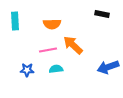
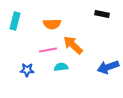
cyan rectangle: rotated 18 degrees clockwise
cyan semicircle: moved 5 px right, 2 px up
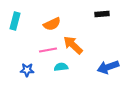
black rectangle: rotated 16 degrees counterclockwise
orange semicircle: rotated 24 degrees counterclockwise
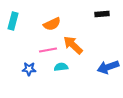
cyan rectangle: moved 2 px left
blue star: moved 2 px right, 1 px up
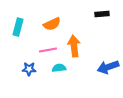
cyan rectangle: moved 5 px right, 6 px down
orange arrow: moved 1 px right, 1 px down; rotated 40 degrees clockwise
cyan semicircle: moved 2 px left, 1 px down
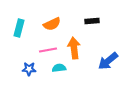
black rectangle: moved 10 px left, 7 px down
cyan rectangle: moved 1 px right, 1 px down
orange arrow: moved 2 px down
blue arrow: moved 6 px up; rotated 20 degrees counterclockwise
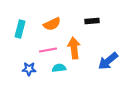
cyan rectangle: moved 1 px right, 1 px down
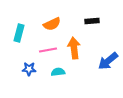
cyan rectangle: moved 1 px left, 4 px down
cyan semicircle: moved 1 px left, 4 px down
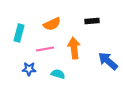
pink line: moved 3 px left, 1 px up
blue arrow: rotated 80 degrees clockwise
cyan semicircle: moved 2 px down; rotated 24 degrees clockwise
